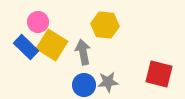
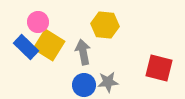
yellow square: moved 3 px left
red square: moved 6 px up
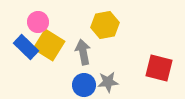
yellow hexagon: rotated 16 degrees counterclockwise
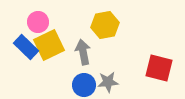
yellow square: rotated 32 degrees clockwise
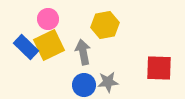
pink circle: moved 10 px right, 3 px up
red square: rotated 12 degrees counterclockwise
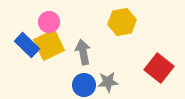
pink circle: moved 1 px right, 3 px down
yellow hexagon: moved 17 px right, 3 px up
blue rectangle: moved 1 px right, 2 px up
red square: rotated 36 degrees clockwise
